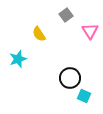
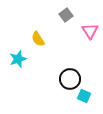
yellow semicircle: moved 1 px left, 5 px down
black circle: moved 1 px down
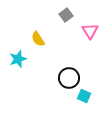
black circle: moved 1 px left, 1 px up
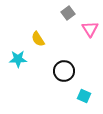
gray square: moved 2 px right, 2 px up
pink triangle: moved 2 px up
cyan star: rotated 18 degrees clockwise
black circle: moved 5 px left, 7 px up
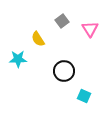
gray square: moved 6 px left, 8 px down
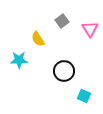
cyan star: moved 1 px right, 1 px down
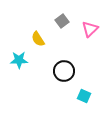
pink triangle: rotated 18 degrees clockwise
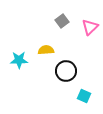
pink triangle: moved 2 px up
yellow semicircle: moved 8 px right, 11 px down; rotated 119 degrees clockwise
black circle: moved 2 px right
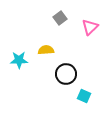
gray square: moved 2 px left, 3 px up
black circle: moved 3 px down
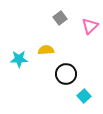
pink triangle: moved 1 px up
cyan star: moved 1 px up
cyan square: rotated 24 degrees clockwise
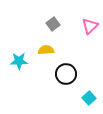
gray square: moved 7 px left, 6 px down
cyan star: moved 2 px down
cyan square: moved 5 px right, 2 px down
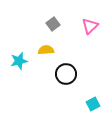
cyan star: rotated 12 degrees counterclockwise
cyan square: moved 4 px right, 6 px down; rotated 16 degrees clockwise
